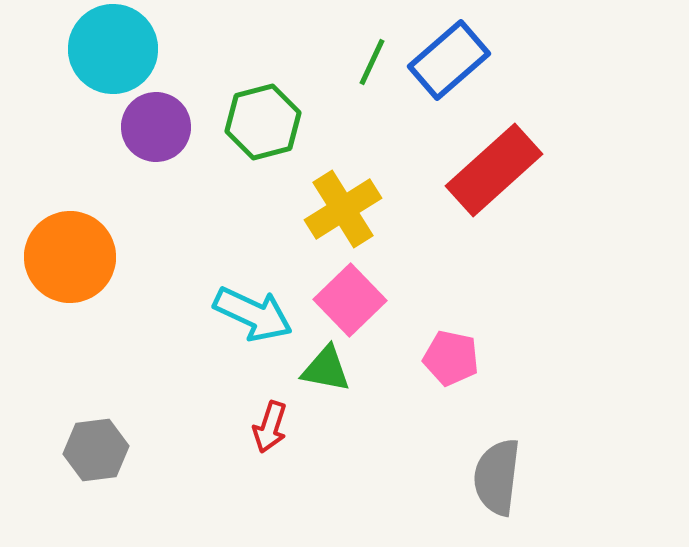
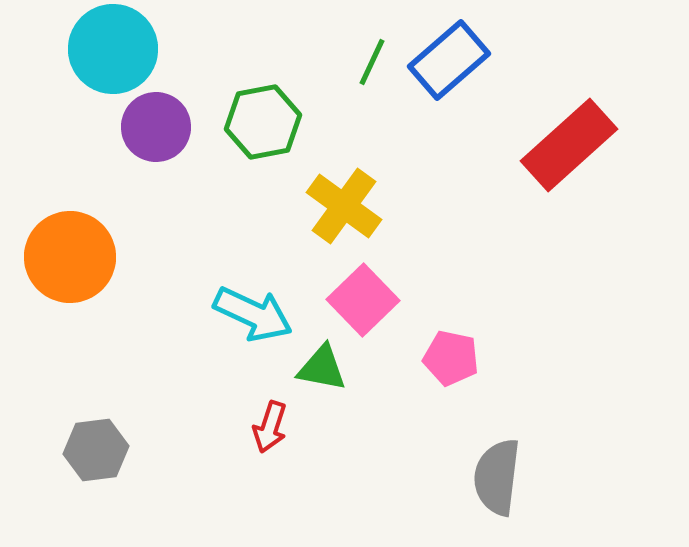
green hexagon: rotated 4 degrees clockwise
red rectangle: moved 75 px right, 25 px up
yellow cross: moved 1 px right, 3 px up; rotated 22 degrees counterclockwise
pink square: moved 13 px right
green triangle: moved 4 px left, 1 px up
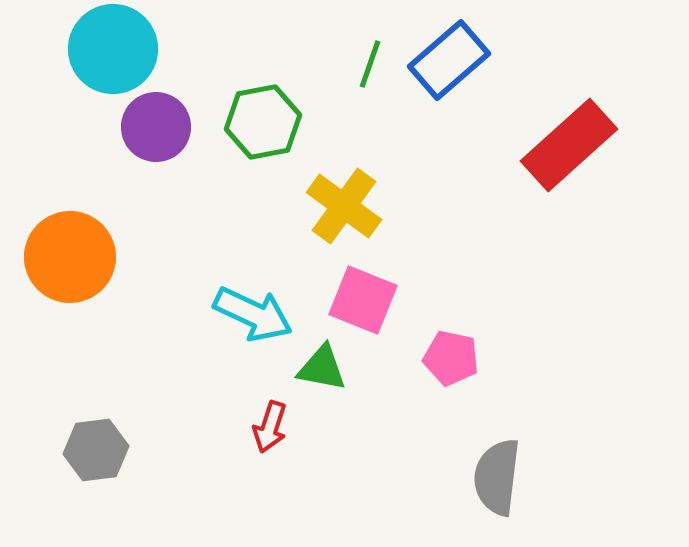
green line: moved 2 px left, 2 px down; rotated 6 degrees counterclockwise
pink square: rotated 24 degrees counterclockwise
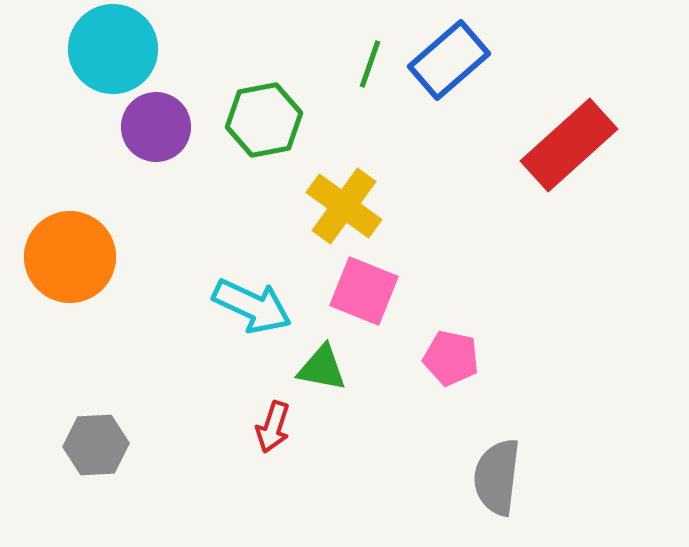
green hexagon: moved 1 px right, 2 px up
pink square: moved 1 px right, 9 px up
cyan arrow: moved 1 px left, 8 px up
red arrow: moved 3 px right
gray hexagon: moved 5 px up; rotated 4 degrees clockwise
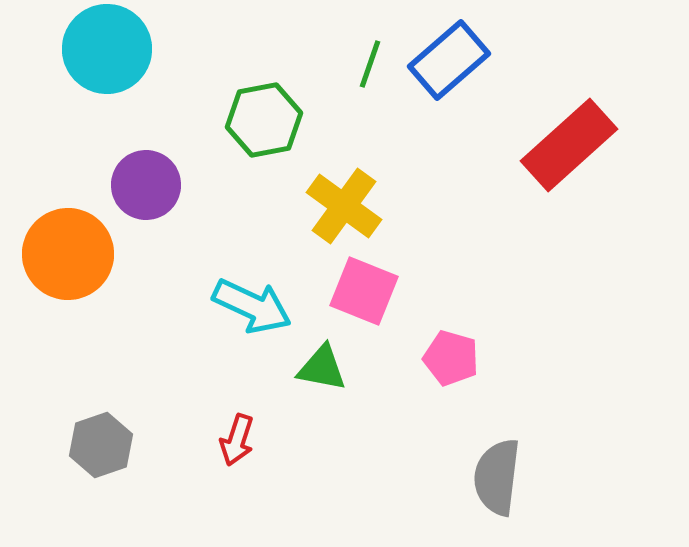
cyan circle: moved 6 px left
purple circle: moved 10 px left, 58 px down
orange circle: moved 2 px left, 3 px up
pink pentagon: rotated 4 degrees clockwise
red arrow: moved 36 px left, 13 px down
gray hexagon: moved 5 px right; rotated 16 degrees counterclockwise
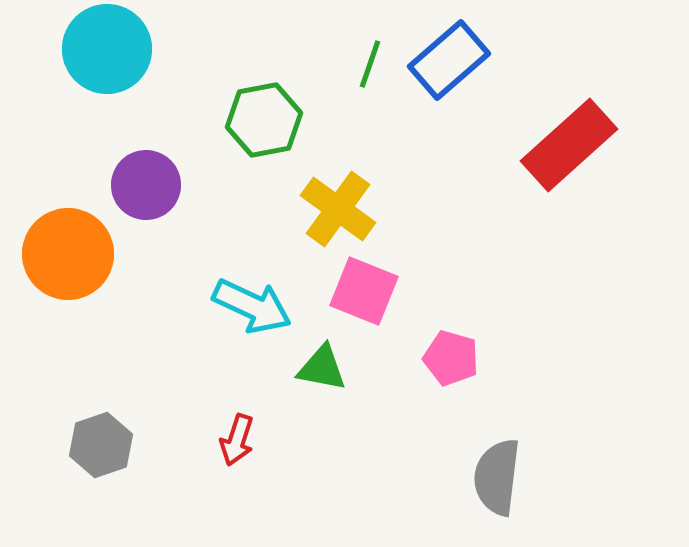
yellow cross: moved 6 px left, 3 px down
